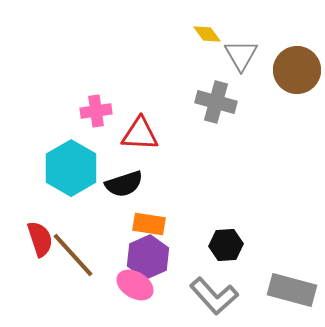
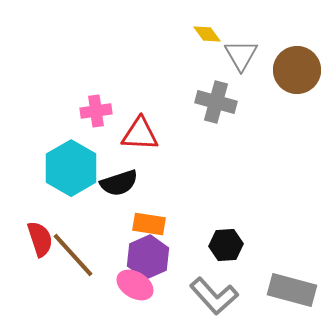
black semicircle: moved 5 px left, 1 px up
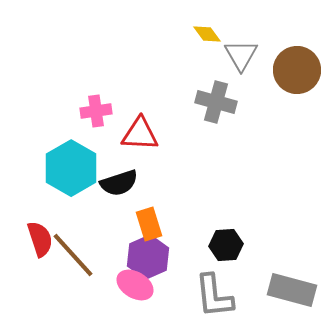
orange rectangle: rotated 64 degrees clockwise
gray L-shape: rotated 36 degrees clockwise
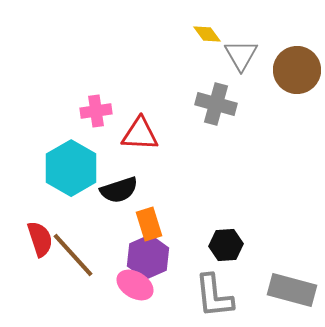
gray cross: moved 2 px down
black semicircle: moved 7 px down
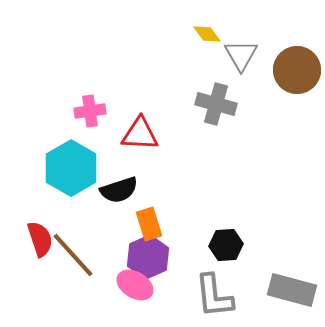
pink cross: moved 6 px left
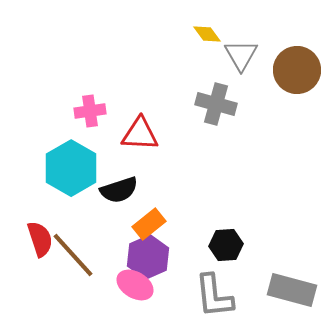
orange rectangle: rotated 68 degrees clockwise
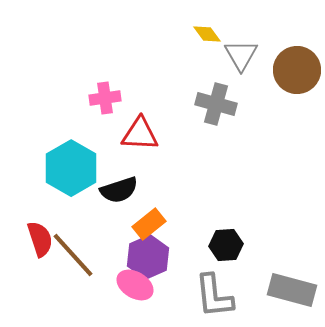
pink cross: moved 15 px right, 13 px up
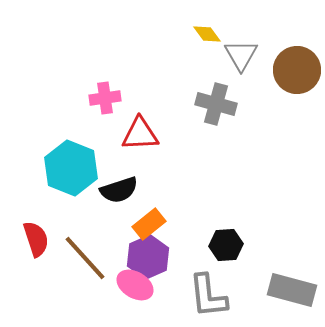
red triangle: rotated 6 degrees counterclockwise
cyan hexagon: rotated 8 degrees counterclockwise
red semicircle: moved 4 px left
brown line: moved 12 px right, 3 px down
gray L-shape: moved 6 px left
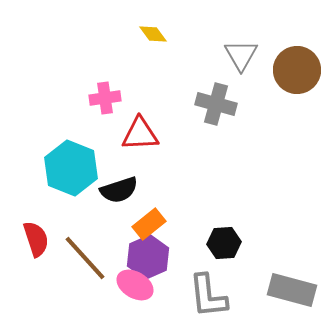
yellow diamond: moved 54 px left
black hexagon: moved 2 px left, 2 px up
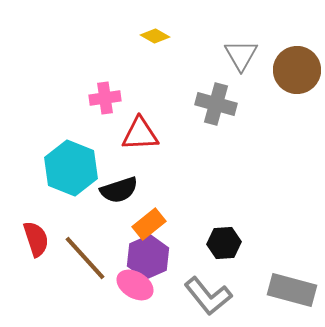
yellow diamond: moved 2 px right, 2 px down; rotated 24 degrees counterclockwise
gray L-shape: rotated 33 degrees counterclockwise
